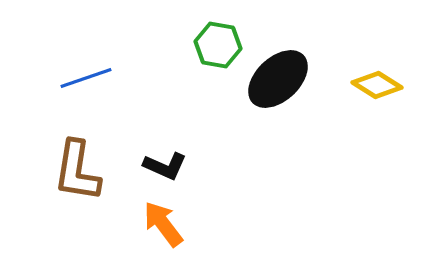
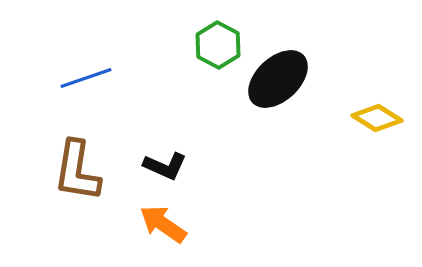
green hexagon: rotated 18 degrees clockwise
yellow diamond: moved 33 px down
orange arrow: rotated 18 degrees counterclockwise
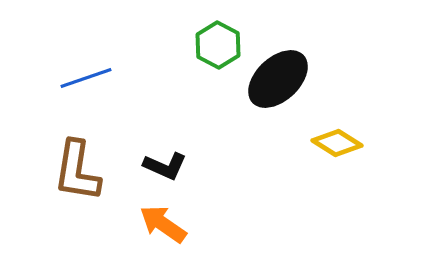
yellow diamond: moved 40 px left, 25 px down
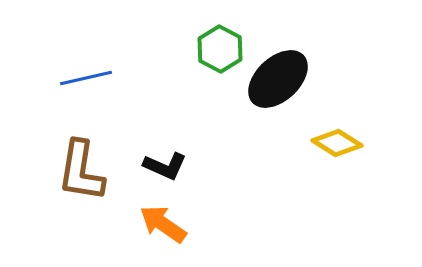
green hexagon: moved 2 px right, 4 px down
blue line: rotated 6 degrees clockwise
brown L-shape: moved 4 px right
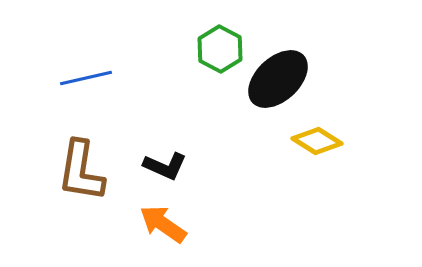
yellow diamond: moved 20 px left, 2 px up
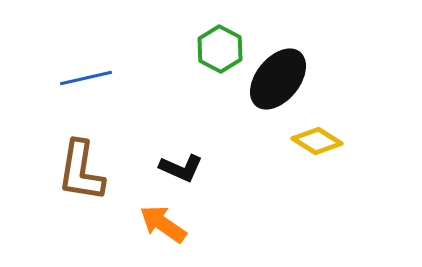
black ellipse: rotated 8 degrees counterclockwise
black L-shape: moved 16 px right, 2 px down
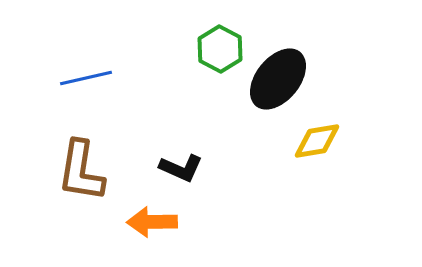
yellow diamond: rotated 42 degrees counterclockwise
orange arrow: moved 11 px left, 2 px up; rotated 36 degrees counterclockwise
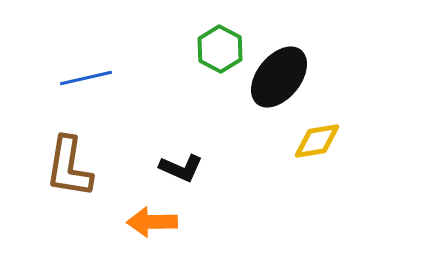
black ellipse: moved 1 px right, 2 px up
brown L-shape: moved 12 px left, 4 px up
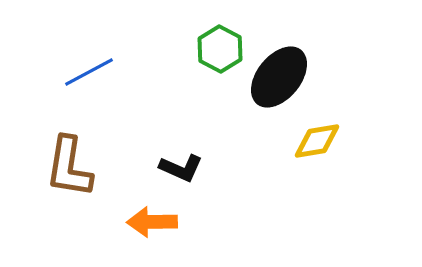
blue line: moved 3 px right, 6 px up; rotated 15 degrees counterclockwise
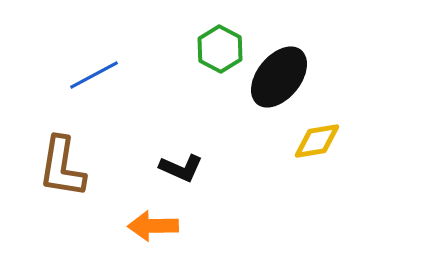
blue line: moved 5 px right, 3 px down
brown L-shape: moved 7 px left
orange arrow: moved 1 px right, 4 px down
